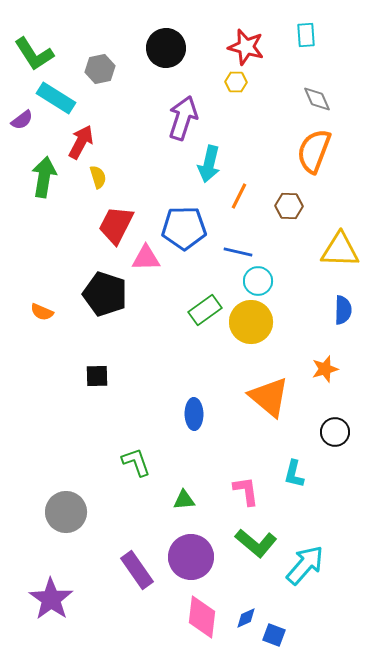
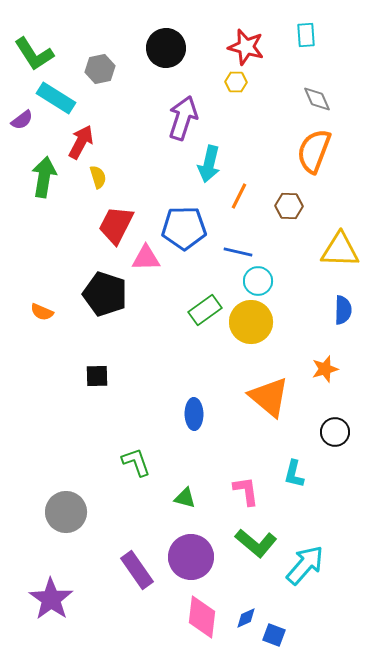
green triangle at (184, 500): moved 1 px right, 2 px up; rotated 20 degrees clockwise
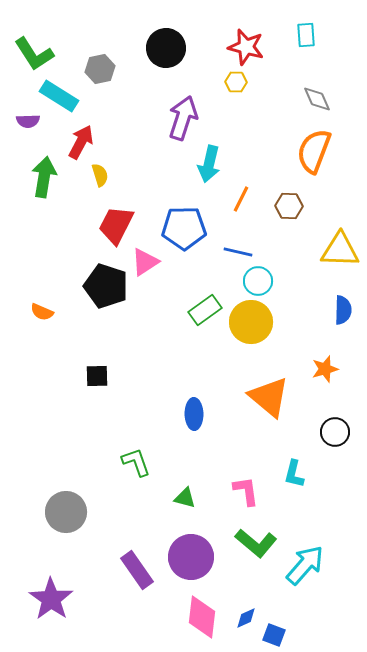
cyan rectangle at (56, 98): moved 3 px right, 2 px up
purple semicircle at (22, 120): moved 6 px right, 1 px down; rotated 35 degrees clockwise
yellow semicircle at (98, 177): moved 2 px right, 2 px up
orange line at (239, 196): moved 2 px right, 3 px down
pink triangle at (146, 258): moved 1 px left, 4 px down; rotated 32 degrees counterclockwise
black pentagon at (105, 294): moved 1 px right, 8 px up
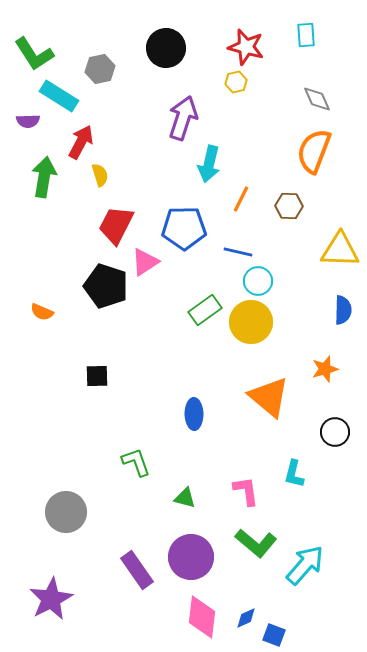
yellow hexagon at (236, 82): rotated 15 degrees counterclockwise
purple star at (51, 599): rotated 9 degrees clockwise
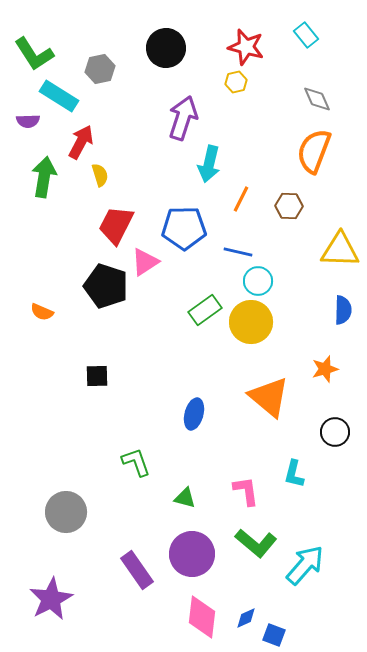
cyan rectangle at (306, 35): rotated 35 degrees counterclockwise
blue ellipse at (194, 414): rotated 16 degrees clockwise
purple circle at (191, 557): moved 1 px right, 3 px up
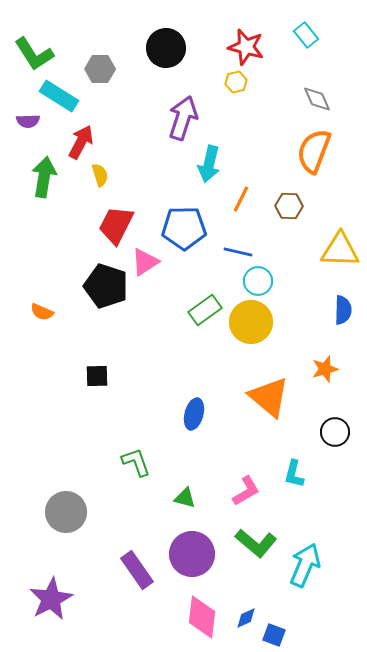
gray hexagon at (100, 69): rotated 12 degrees clockwise
pink L-shape at (246, 491): rotated 68 degrees clockwise
cyan arrow at (305, 565): rotated 18 degrees counterclockwise
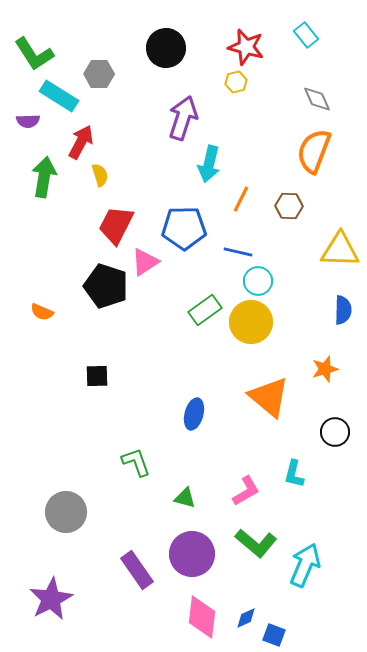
gray hexagon at (100, 69): moved 1 px left, 5 px down
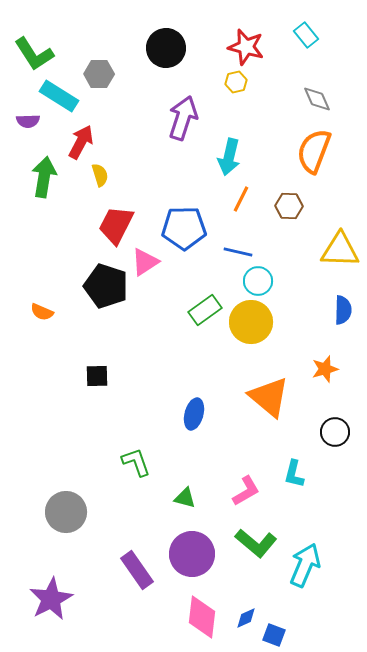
cyan arrow at (209, 164): moved 20 px right, 7 px up
